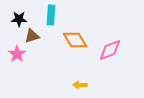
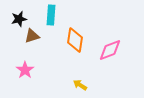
black star: rotated 14 degrees counterclockwise
orange diamond: rotated 40 degrees clockwise
pink star: moved 8 px right, 16 px down
yellow arrow: rotated 32 degrees clockwise
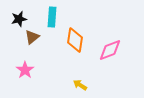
cyan rectangle: moved 1 px right, 2 px down
brown triangle: moved 1 px down; rotated 21 degrees counterclockwise
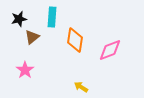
yellow arrow: moved 1 px right, 2 px down
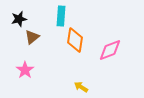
cyan rectangle: moved 9 px right, 1 px up
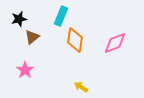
cyan rectangle: rotated 18 degrees clockwise
pink diamond: moved 5 px right, 7 px up
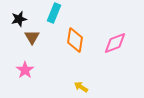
cyan rectangle: moved 7 px left, 3 px up
brown triangle: rotated 21 degrees counterclockwise
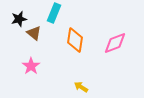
brown triangle: moved 2 px right, 4 px up; rotated 21 degrees counterclockwise
pink star: moved 6 px right, 4 px up
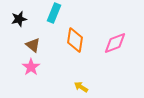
brown triangle: moved 1 px left, 12 px down
pink star: moved 1 px down
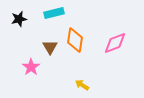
cyan rectangle: rotated 54 degrees clockwise
brown triangle: moved 17 px right, 2 px down; rotated 21 degrees clockwise
yellow arrow: moved 1 px right, 2 px up
